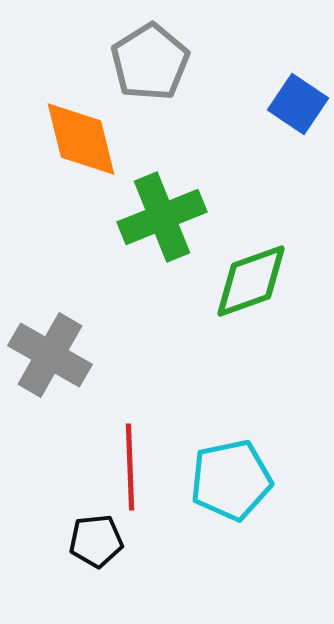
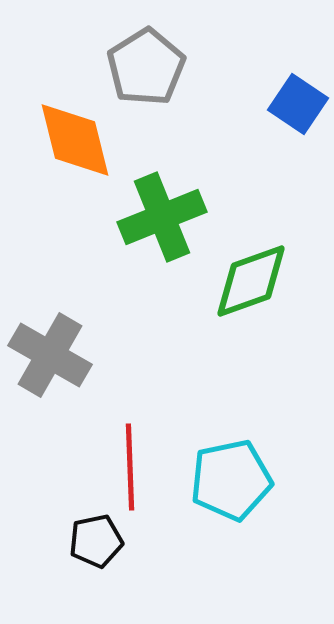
gray pentagon: moved 4 px left, 5 px down
orange diamond: moved 6 px left, 1 px down
black pentagon: rotated 6 degrees counterclockwise
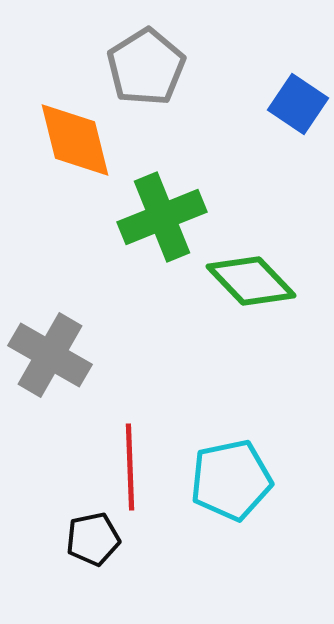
green diamond: rotated 66 degrees clockwise
black pentagon: moved 3 px left, 2 px up
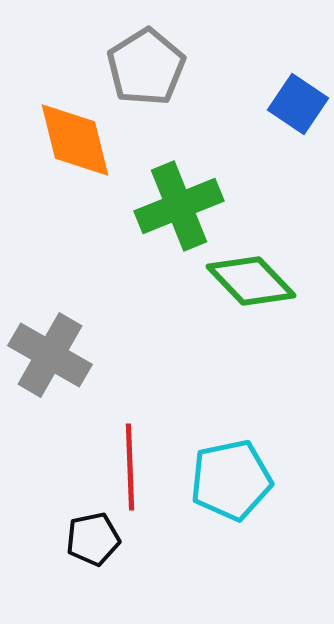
green cross: moved 17 px right, 11 px up
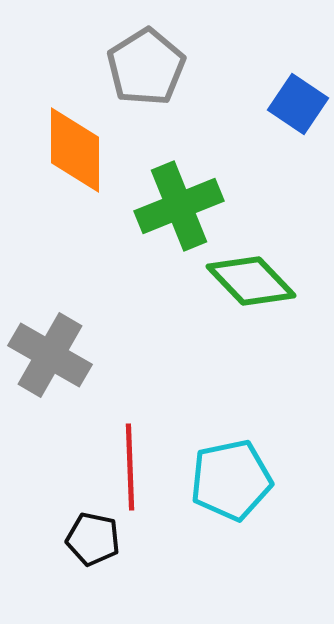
orange diamond: moved 10 px down; rotated 14 degrees clockwise
black pentagon: rotated 24 degrees clockwise
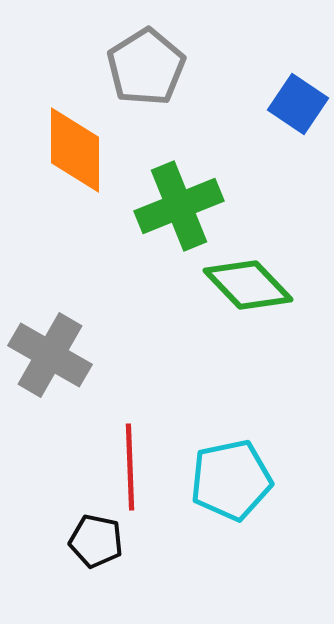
green diamond: moved 3 px left, 4 px down
black pentagon: moved 3 px right, 2 px down
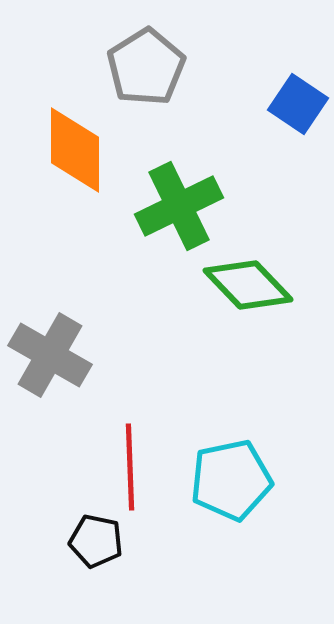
green cross: rotated 4 degrees counterclockwise
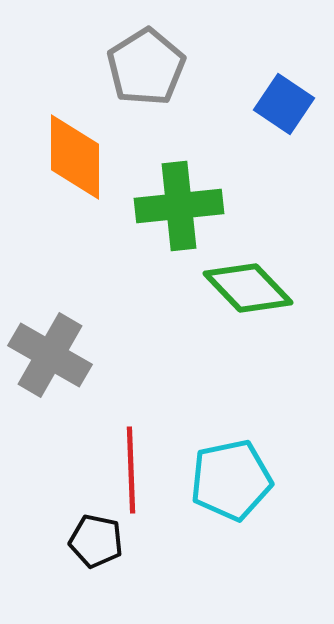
blue square: moved 14 px left
orange diamond: moved 7 px down
green cross: rotated 20 degrees clockwise
green diamond: moved 3 px down
red line: moved 1 px right, 3 px down
